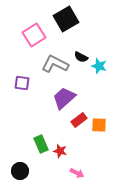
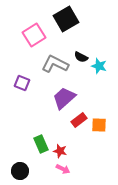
purple square: rotated 14 degrees clockwise
pink arrow: moved 14 px left, 4 px up
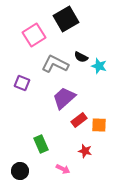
red star: moved 25 px right
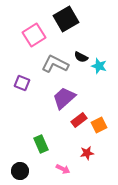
orange square: rotated 28 degrees counterclockwise
red star: moved 2 px right, 2 px down; rotated 24 degrees counterclockwise
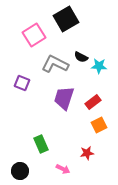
cyan star: rotated 14 degrees counterclockwise
purple trapezoid: rotated 30 degrees counterclockwise
red rectangle: moved 14 px right, 18 px up
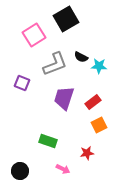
gray L-shape: rotated 132 degrees clockwise
green rectangle: moved 7 px right, 3 px up; rotated 48 degrees counterclockwise
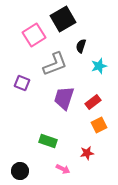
black square: moved 3 px left
black semicircle: moved 11 px up; rotated 80 degrees clockwise
cyan star: rotated 21 degrees counterclockwise
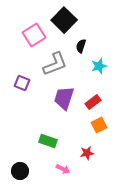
black square: moved 1 px right, 1 px down; rotated 15 degrees counterclockwise
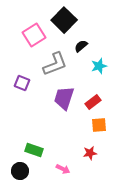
black semicircle: rotated 32 degrees clockwise
orange square: rotated 21 degrees clockwise
green rectangle: moved 14 px left, 9 px down
red star: moved 3 px right
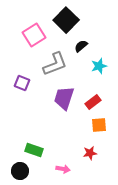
black square: moved 2 px right
pink arrow: rotated 16 degrees counterclockwise
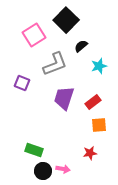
black circle: moved 23 px right
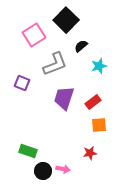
green rectangle: moved 6 px left, 1 px down
